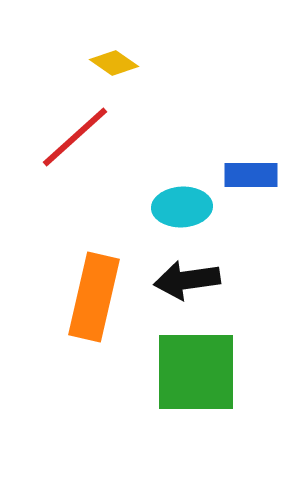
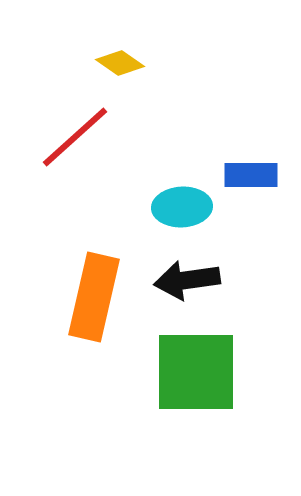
yellow diamond: moved 6 px right
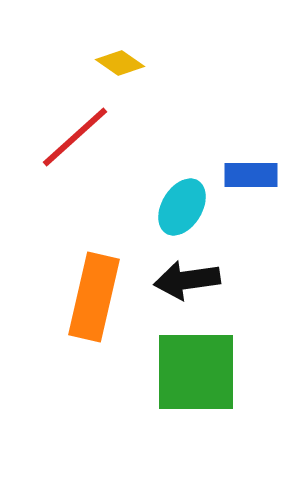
cyan ellipse: rotated 56 degrees counterclockwise
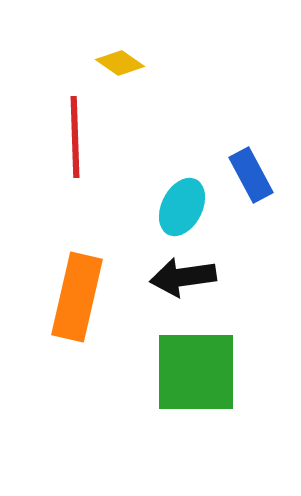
red line: rotated 50 degrees counterclockwise
blue rectangle: rotated 62 degrees clockwise
cyan ellipse: rotated 4 degrees counterclockwise
black arrow: moved 4 px left, 3 px up
orange rectangle: moved 17 px left
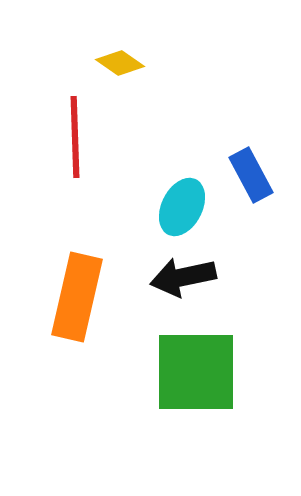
black arrow: rotated 4 degrees counterclockwise
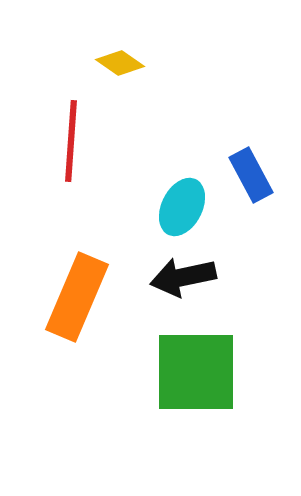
red line: moved 4 px left, 4 px down; rotated 6 degrees clockwise
orange rectangle: rotated 10 degrees clockwise
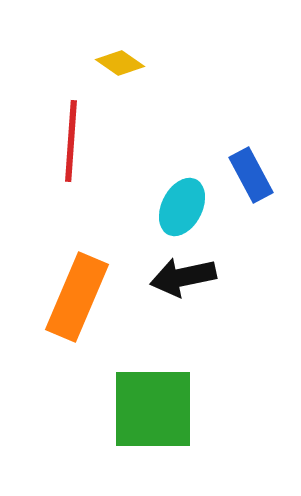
green square: moved 43 px left, 37 px down
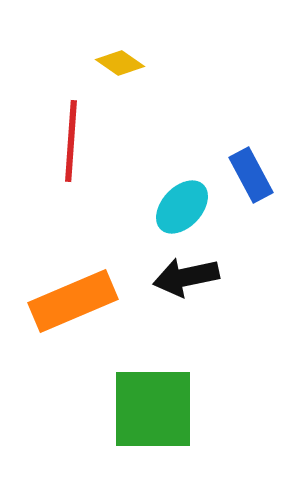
cyan ellipse: rotated 16 degrees clockwise
black arrow: moved 3 px right
orange rectangle: moved 4 px left, 4 px down; rotated 44 degrees clockwise
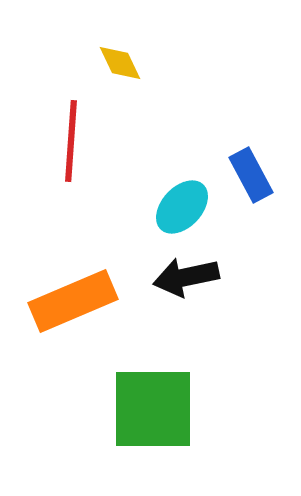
yellow diamond: rotated 30 degrees clockwise
